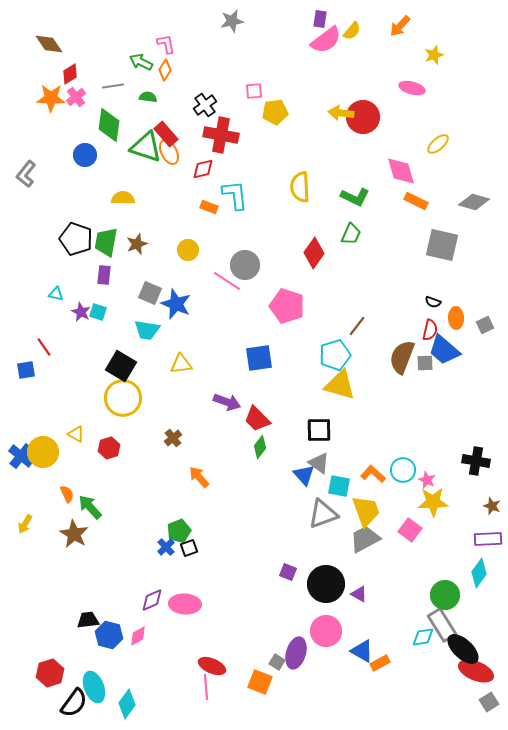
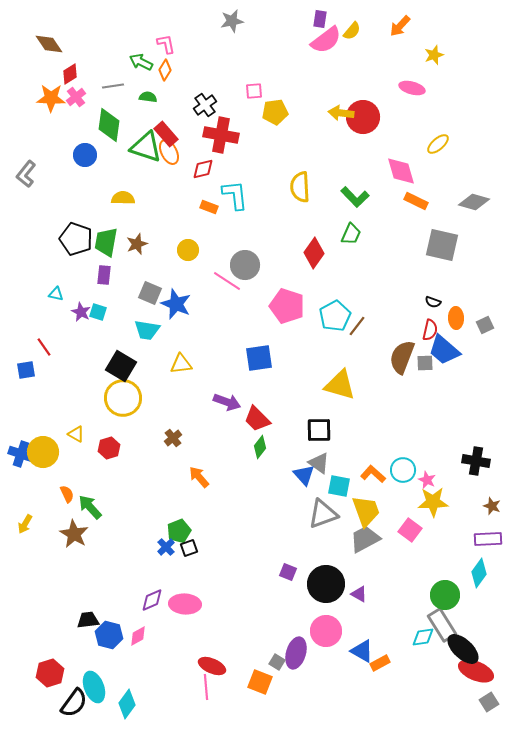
green L-shape at (355, 197): rotated 20 degrees clockwise
cyan pentagon at (335, 355): moved 39 px up; rotated 12 degrees counterclockwise
blue cross at (21, 456): moved 2 px up; rotated 20 degrees counterclockwise
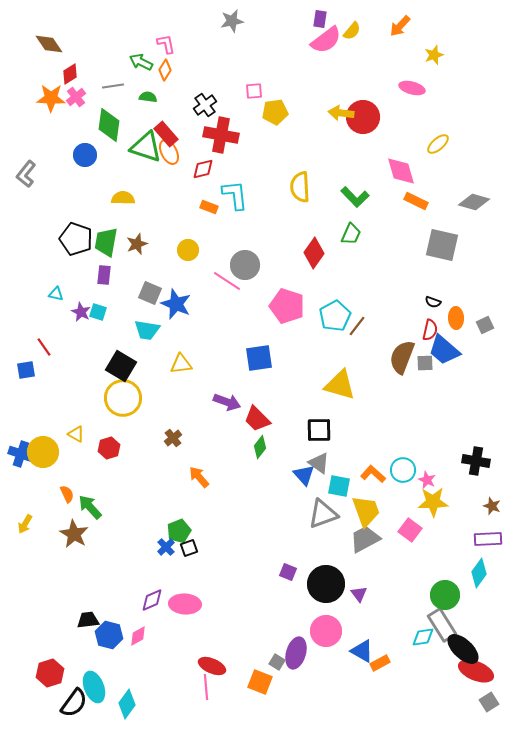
purple triangle at (359, 594): rotated 24 degrees clockwise
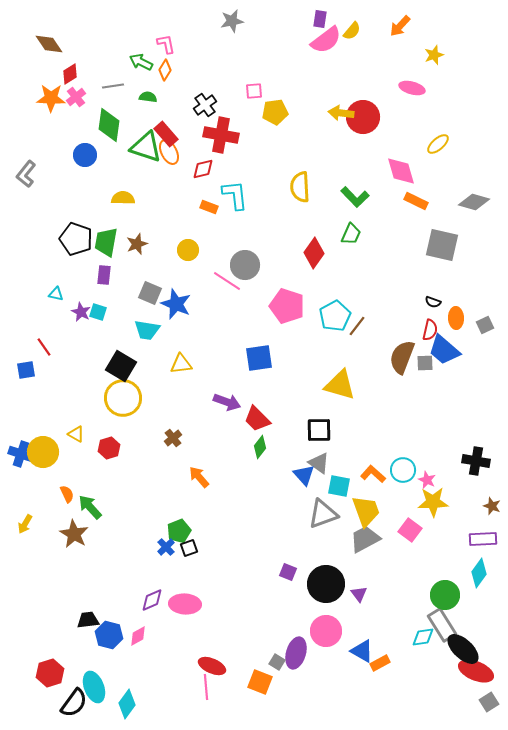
purple rectangle at (488, 539): moved 5 px left
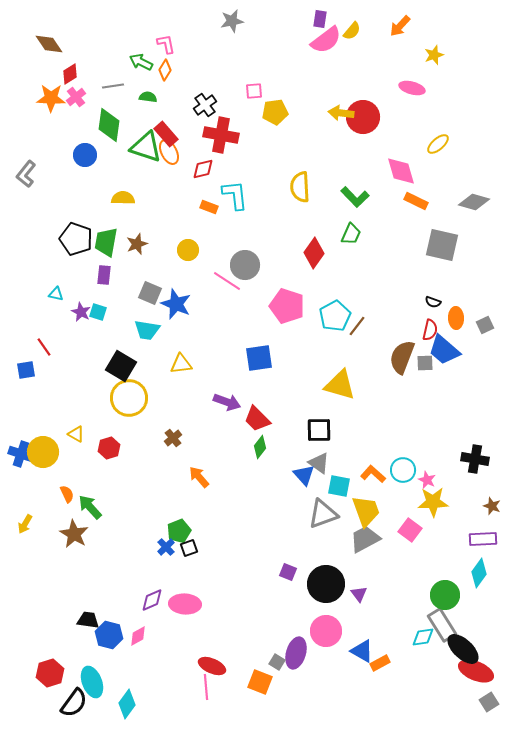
yellow circle at (123, 398): moved 6 px right
black cross at (476, 461): moved 1 px left, 2 px up
black trapezoid at (88, 620): rotated 15 degrees clockwise
cyan ellipse at (94, 687): moved 2 px left, 5 px up
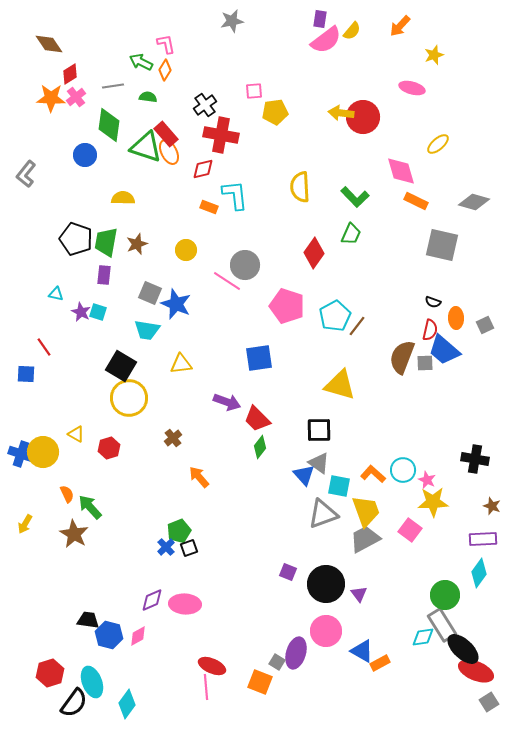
yellow circle at (188, 250): moved 2 px left
blue square at (26, 370): moved 4 px down; rotated 12 degrees clockwise
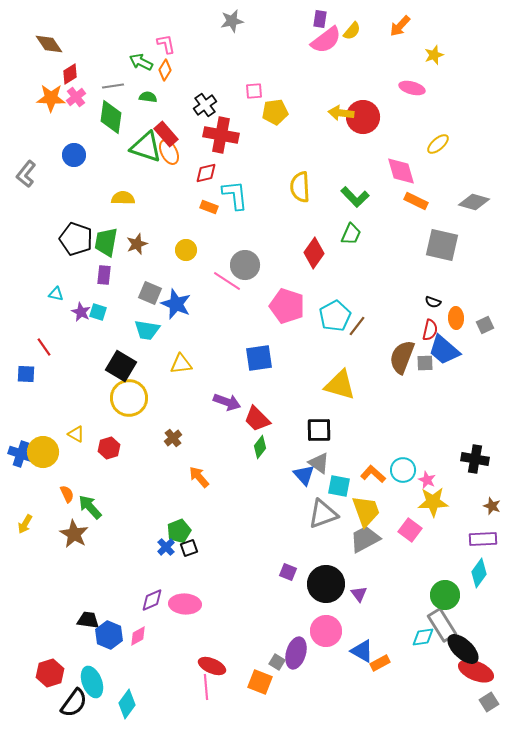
green diamond at (109, 125): moved 2 px right, 8 px up
blue circle at (85, 155): moved 11 px left
red diamond at (203, 169): moved 3 px right, 4 px down
blue hexagon at (109, 635): rotated 8 degrees clockwise
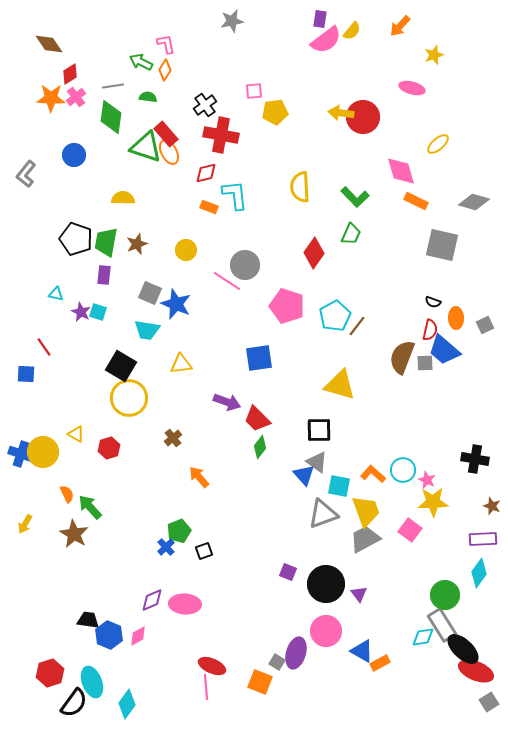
gray triangle at (319, 463): moved 2 px left, 1 px up
black square at (189, 548): moved 15 px right, 3 px down
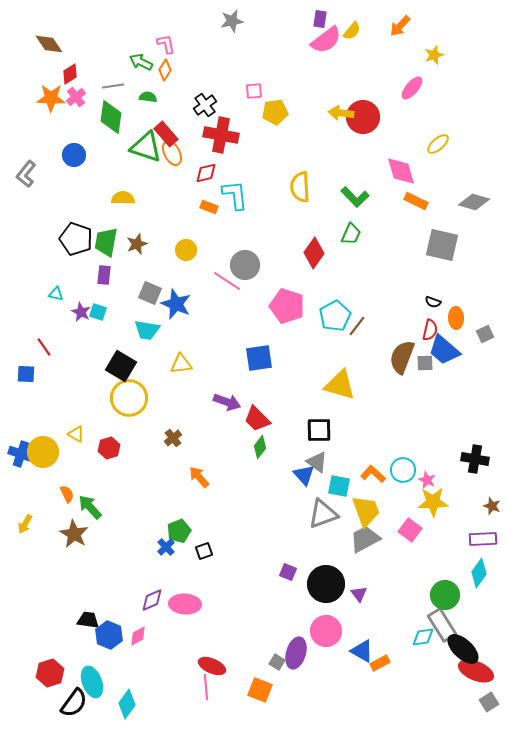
pink ellipse at (412, 88): rotated 65 degrees counterclockwise
orange ellipse at (169, 152): moved 3 px right, 1 px down
gray square at (485, 325): moved 9 px down
orange square at (260, 682): moved 8 px down
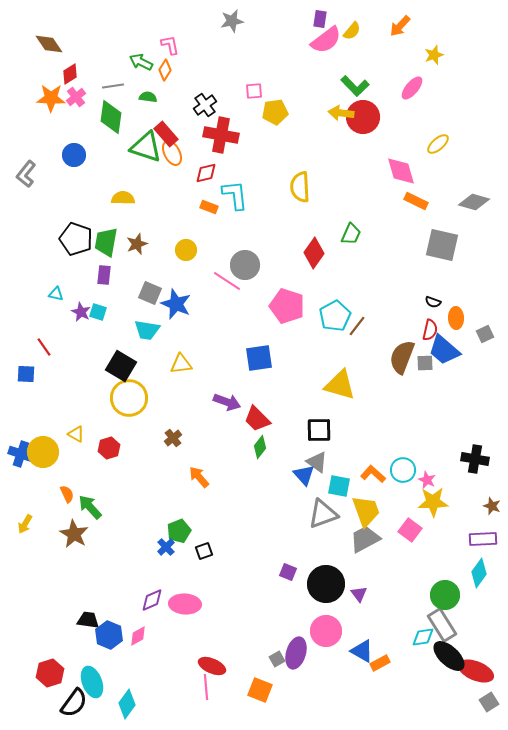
pink L-shape at (166, 44): moved 4 px right, 1 px down
green L-shape at (355, 197): moved 111 px up
black ellipse at (463, 649): moved 14 px left, 7 px down
gray square at (277, 662): moved 3 px up; rotated 28 degrees clockwise
